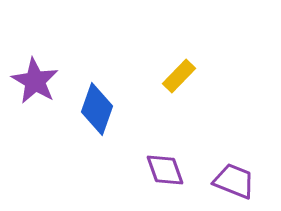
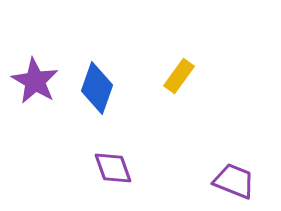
yellow rectangle: rotated 8 degrees counterclockwise
blue diamond: moved 21 px up
purple diamond: moved 52 px left, 2 px up
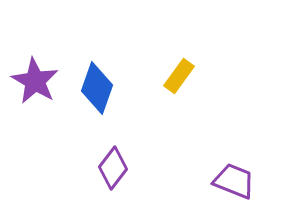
purple diamond: rotated 57 degrees clockwise
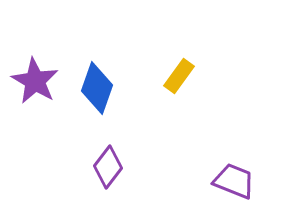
purple diamond: moved 5 px left, 1 px up
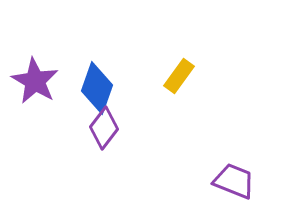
purple diamond: moved 4 px left, 39 px up
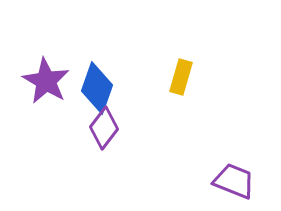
yellow rectangle: moved 2 px right, 1 px down; rotated 20 degrees counterclockwise
purple star: moved 11 px right
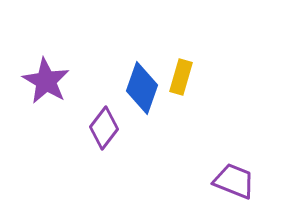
blue diamond: moved 45 px right
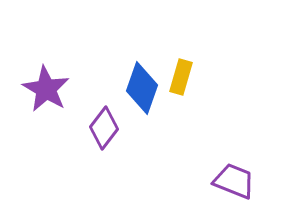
purple star: moved 8 px down
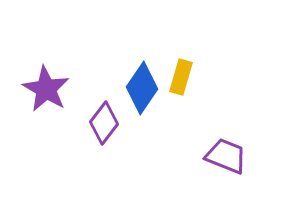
blue diamond: rotated 15 degrees clockwise
purple diamond: moved 5 px up
purple trapezoid: moved 8 px left, 25 px up
